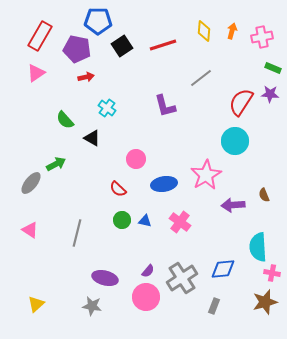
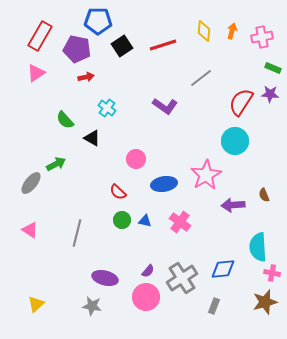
purple L-shape at (165, 106): rotated 40 degrees counterclockwise
red semicircle at (118, 189): moved 3 px down
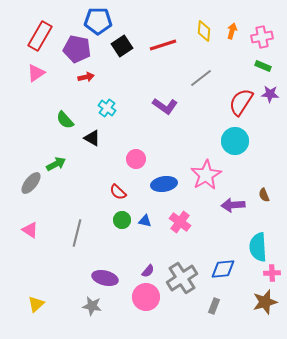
green rectangle at (273, 68): moved 10 px left, 2 px up
pink cross at (272, 273): rotated 14 degrees counterclockwise
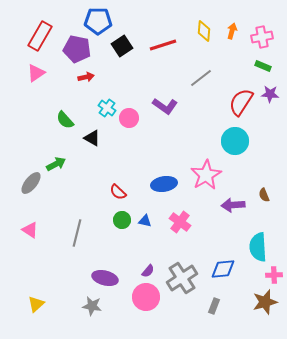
pink circle at (136, 159): moved 7 px left, 41 px up
pink cross at (272, 273): moved 2 px right, 2 px down
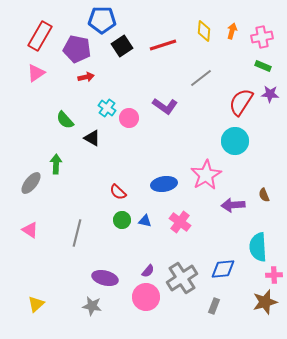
blue pentagon at (98, 21): moved 4 px right, 1 px up
green arrow at (56, 164): rotated 60 degrees counterclockwise
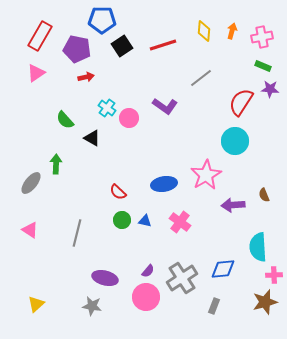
purple star at (270, 94): moved 5 px up
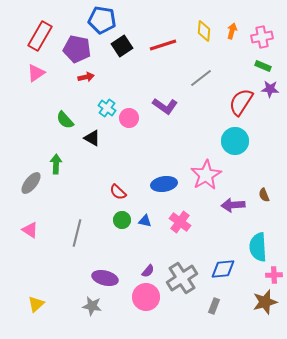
blue pentagon at (102, 20): rotated 8 degrees clockwise
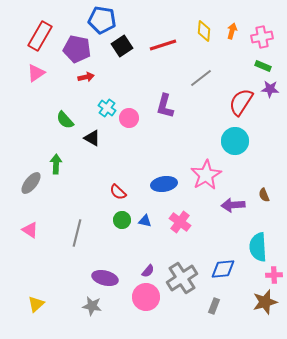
purple L-shape at (165, 106): rotated 70 degrees clockwise
